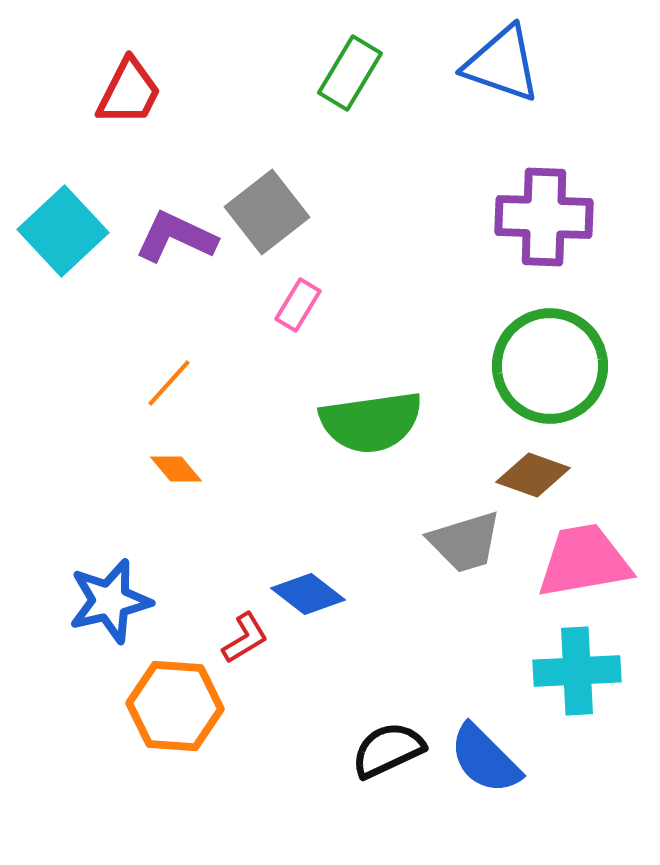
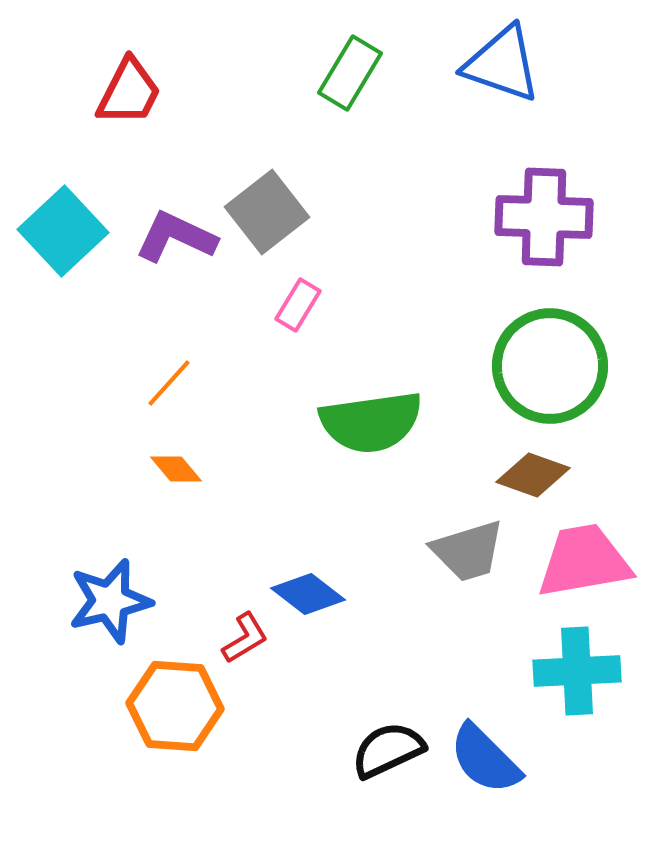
gray trapezoid: moved 3 px right, 9 px down
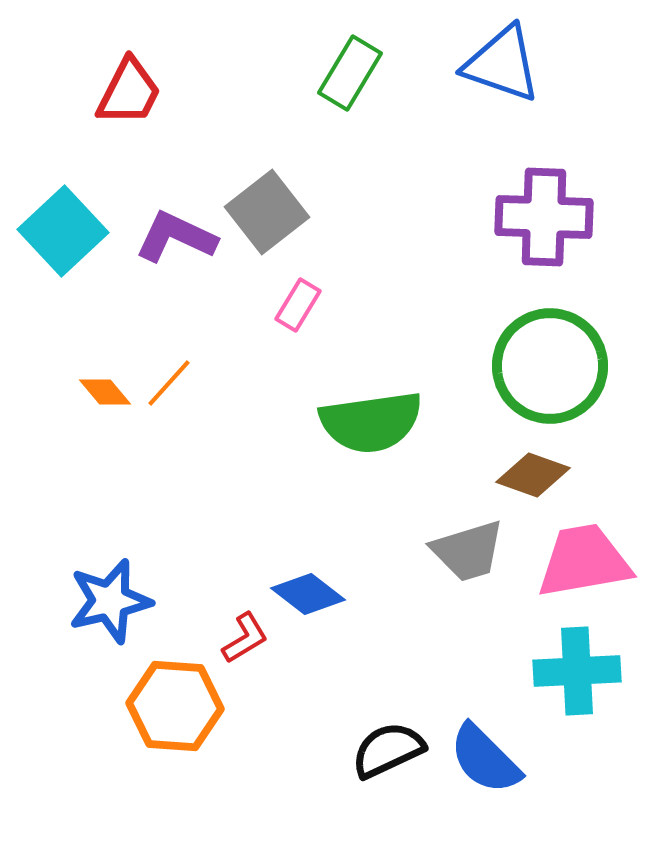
orange diamond: moved 71 px left, 77 px up
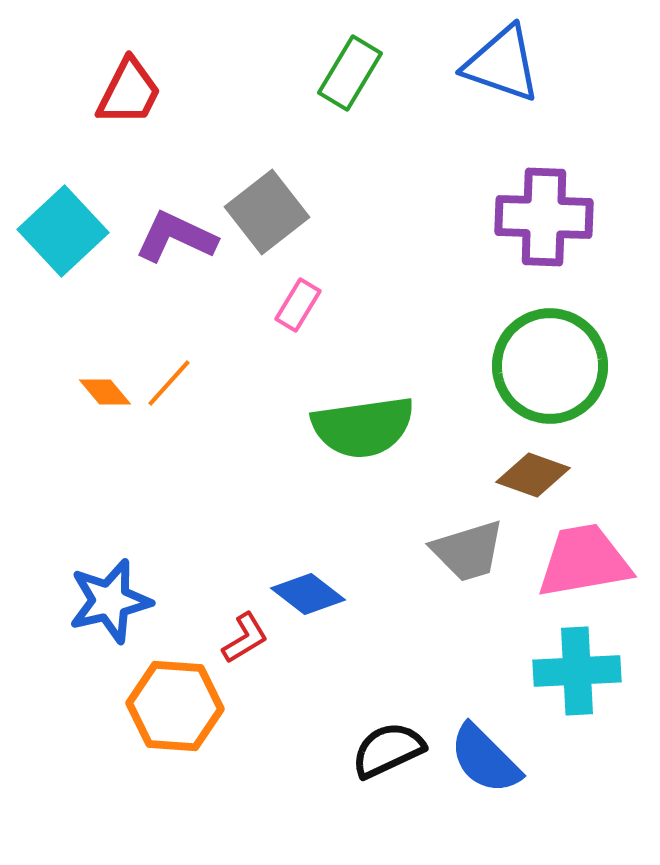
green semicircle: moved 8 px left, 5 px down
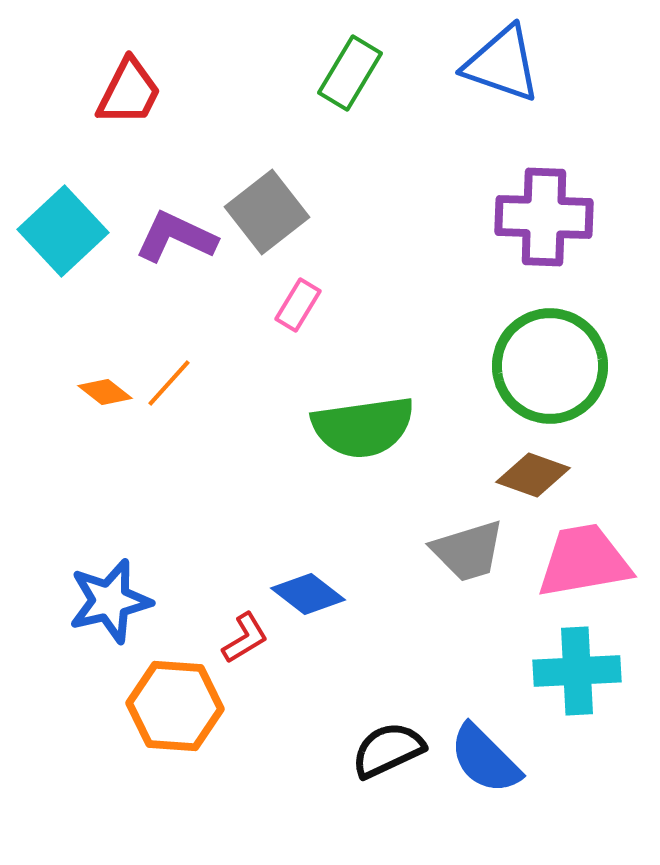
orange diamond: rotated 12 degrees counterclockwise
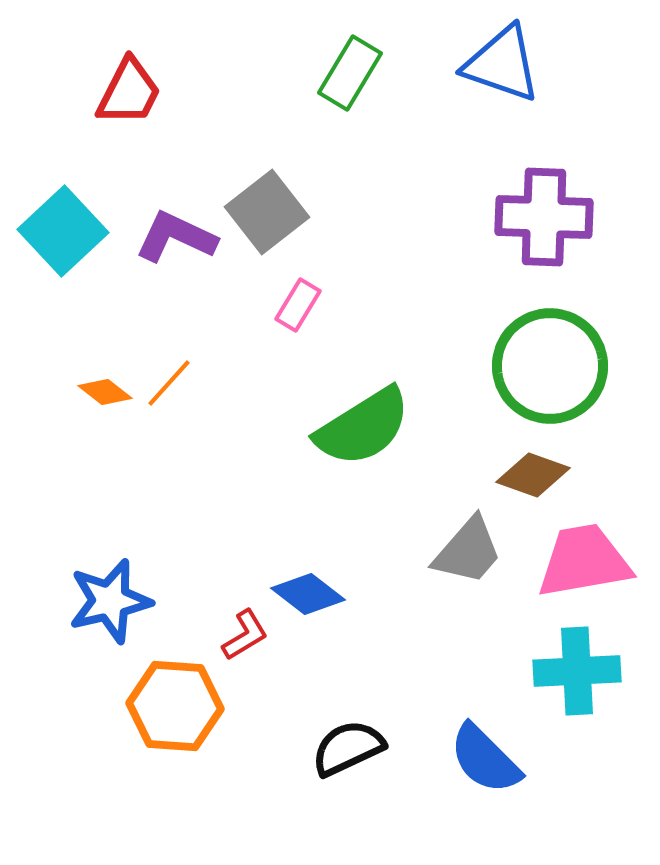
green semicircle: rotated 24 degrees counterclockwise
gray trapezoid: rotated 32 degrees counterclockwise
red L-shape: moved 3 px up
black semicircle: moved 40 px left, 2 px up
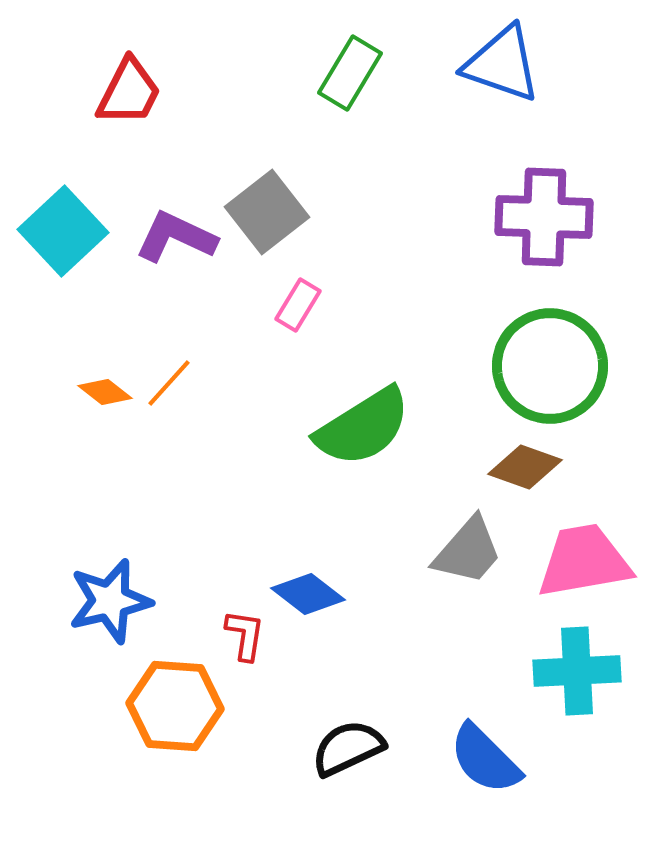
brown diamond: moved 8 px left, 8 px up
red L-shape: rotated 50 degrees counterclockwise
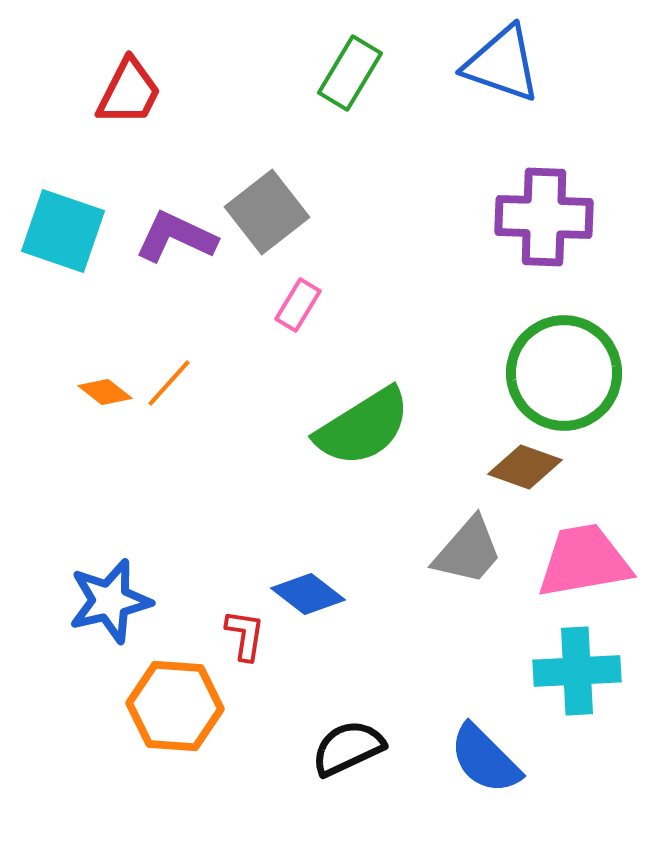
cyan square: rotated 28 degrees counterclockwise
green circle: moved 14 px right, 7 px down
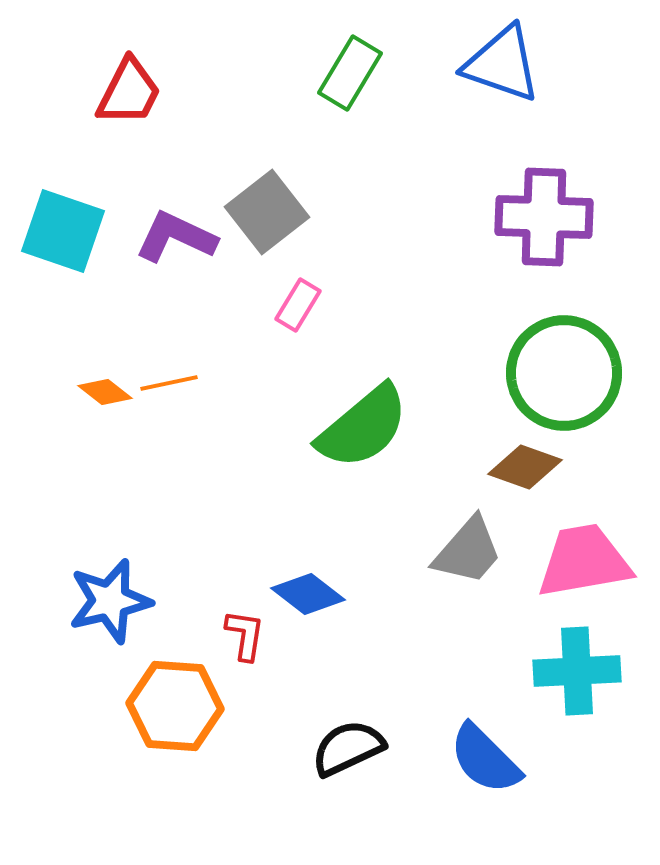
orange line: rotated 36 degrees clockwise
green semicircle: rotated 8 degrees counterclockwise
